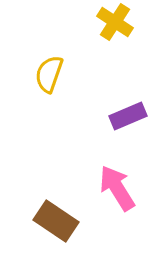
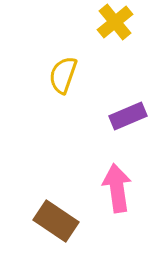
yellow cross: rotated 18 degrees clockwise
yellow semicircle: moved 14 px right, 1 px down
pink arrow: rotated 24 degrees clockwise
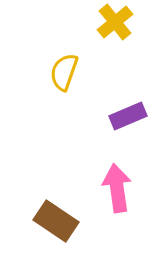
yellow semicircle: moved 1 px right, 3 px up
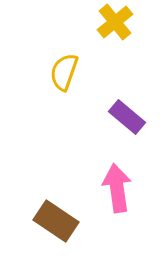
purple rectangle: moved 1 px left, 1 px down; rotated 63 degrees clockwise
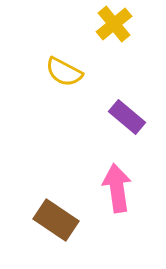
yellow cross: moved 1 px left, 2 px down
yellow semicircle: rotated 81 degrees counterclockwise
brown rectangle: moved 1 px up
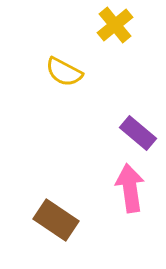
yellow cross: moved 1 px right, 1 px down
purple rectangle: moved 11 px right, 16 px down
pink arrow: moved 13 px right
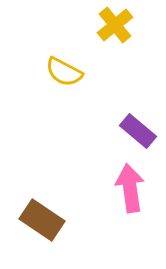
purple rectangle: moved 2 px up
brown rectangle: moved 14 px left
